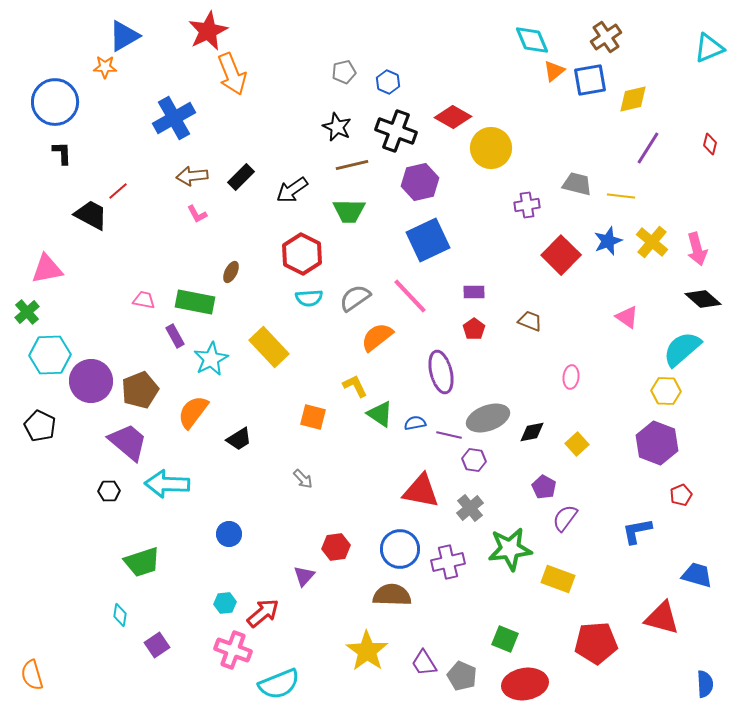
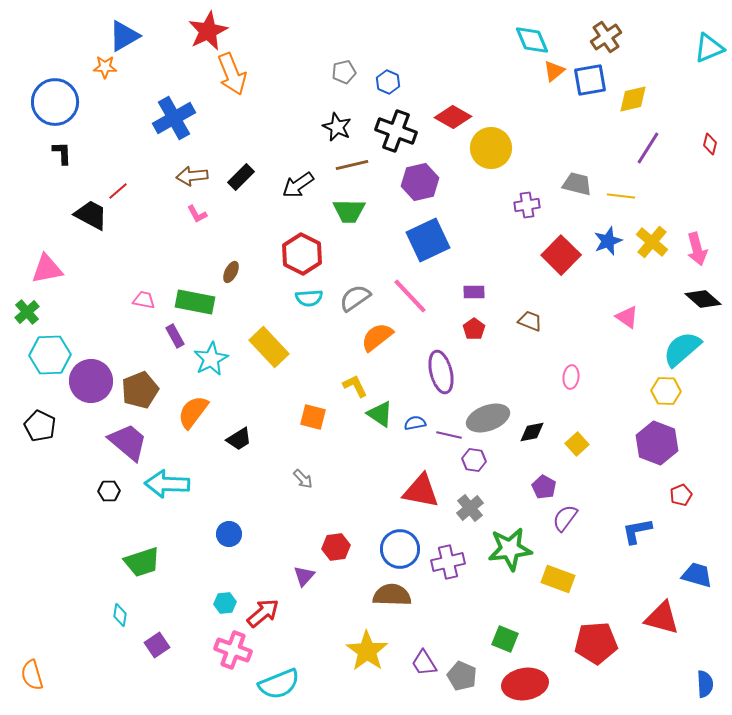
black arrow at (292, 190): moved 6 px right, 5 px up
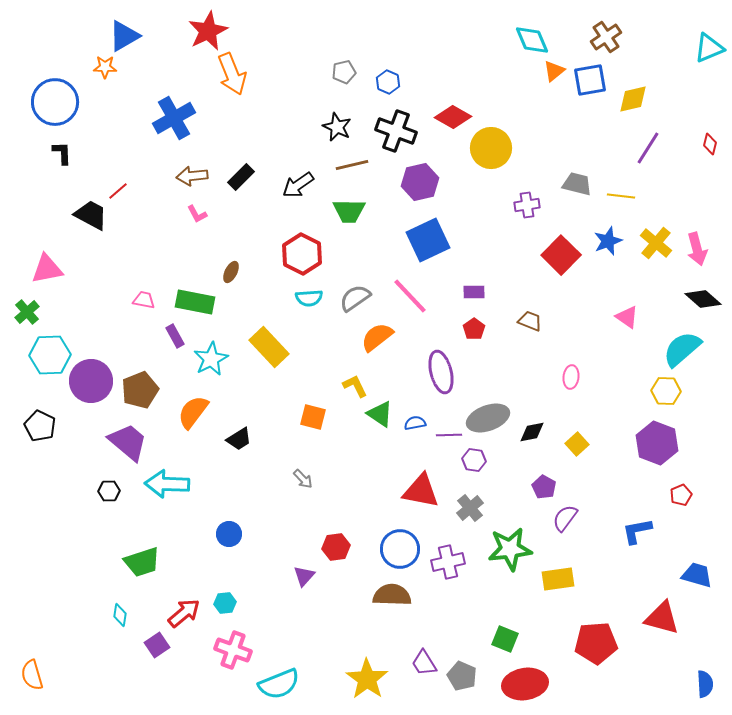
yellow cross at (652, 242): moved 4 px right, 1 px down
purple line at (449, 435): rotated 15 degrees counterclockwise
yellow rectangle at (558, 579): rotated 28 degrees counterclockwise
red arrow at (263, 613): moved 79 px left
yellow star at (367, 651): moved 28 px down
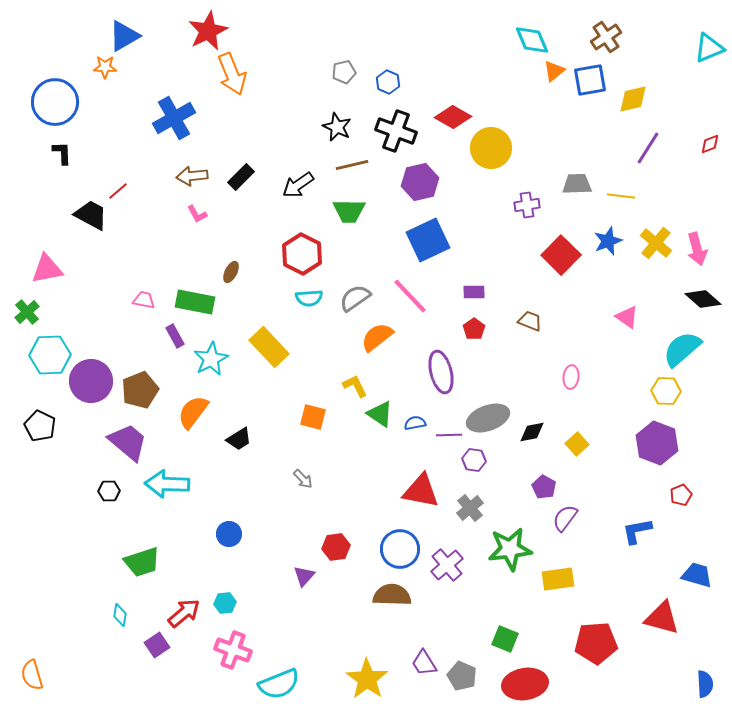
red diamond at (710, 144): rotated 55 degrees clockwise
gray trapezoid at (577, 184): rotated 16 degrees counterclockwise
purple cross at (448, 562): moved 1 px left, 3 px down; rotated 28 degrees counterclockwise
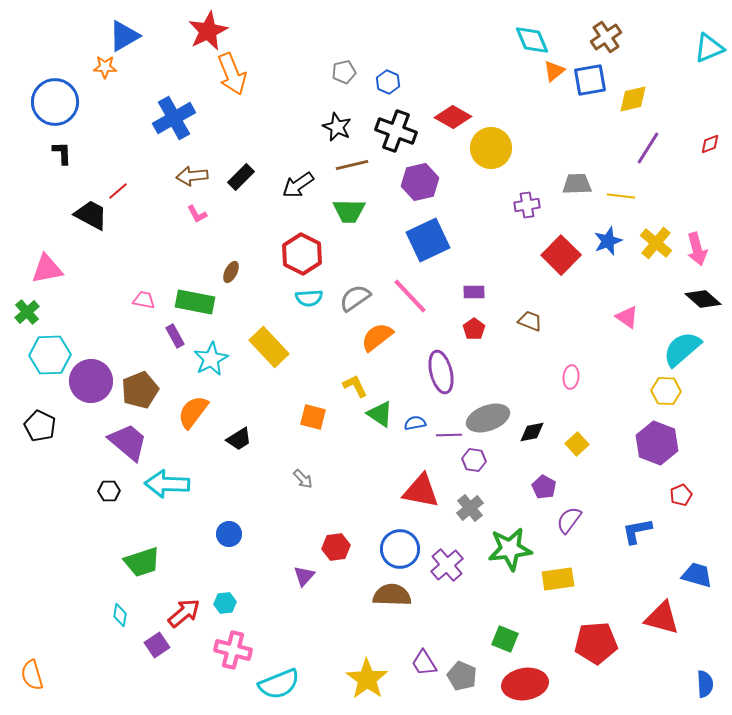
purple semicircle at (565, 518): moved 4 px right, 2 px down
pink cross at (233, 650): rotated 6 degrees counterclockwise
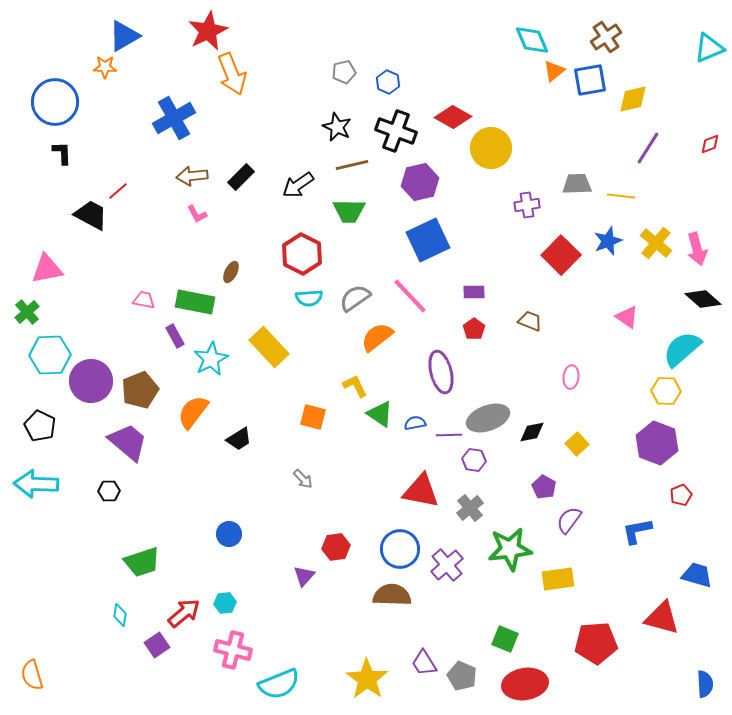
cyan arrow at (167, 484): moved 131 px left
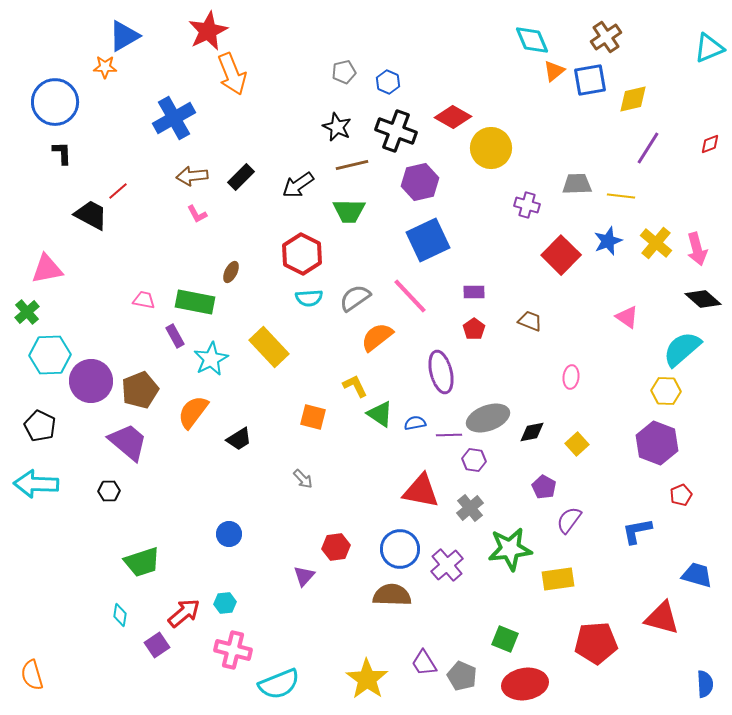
purple cross at (527, 205): rotated 25 degrees clockwise
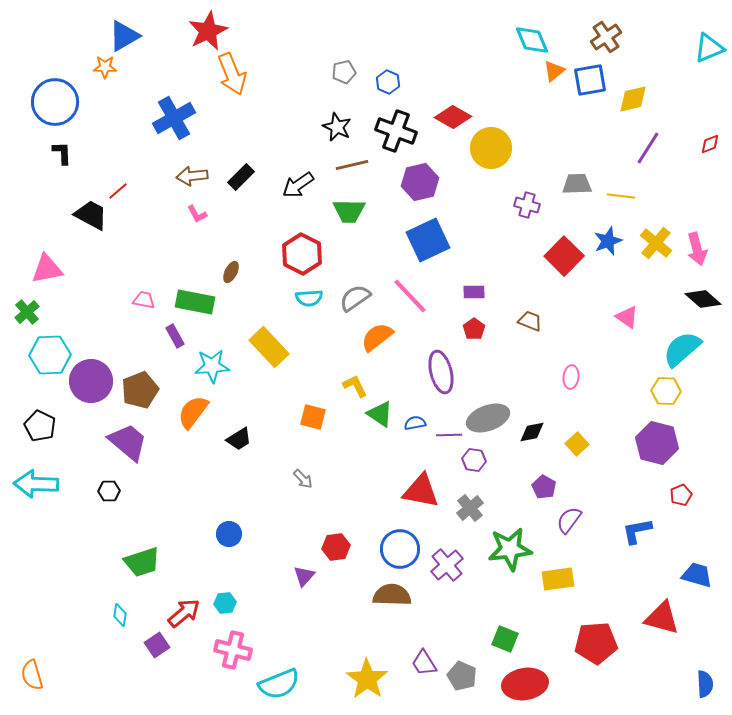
red square at (561, 255): moved 3 px right, 1 px down
cyan star at (211, 359): moved 1 px right, 7 px down; rotated 24 degrees clockwise
purple hexagon at (657, 443): rotated 6 degrees counterclockwise
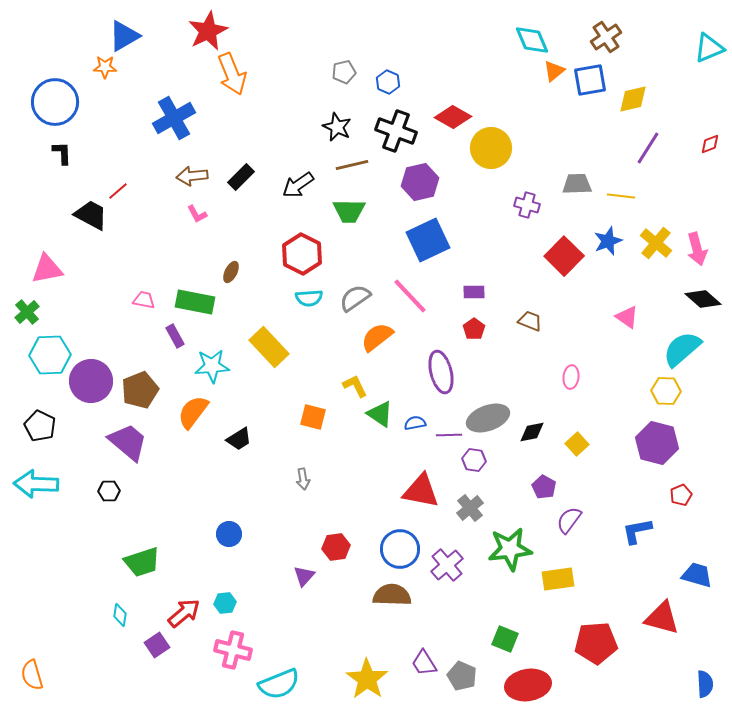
gray arrow at (303, 479): rotated 35 degrees clockwise
red ellipse at (525, 684): moved 3 px right, 1 px down
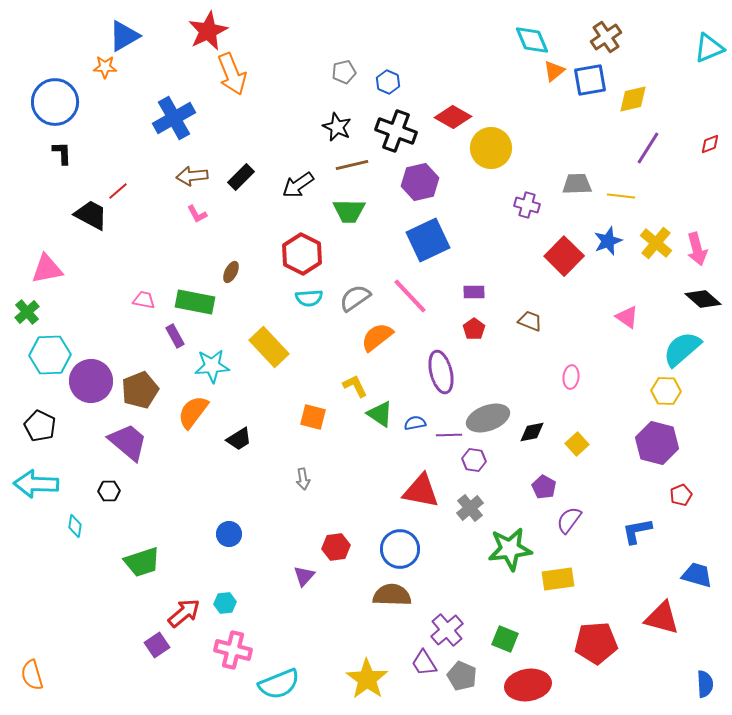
purple cross at (447, 565): moved 65 px down
cyan diamond at (120, 615): moved 45 px left, 89 px up
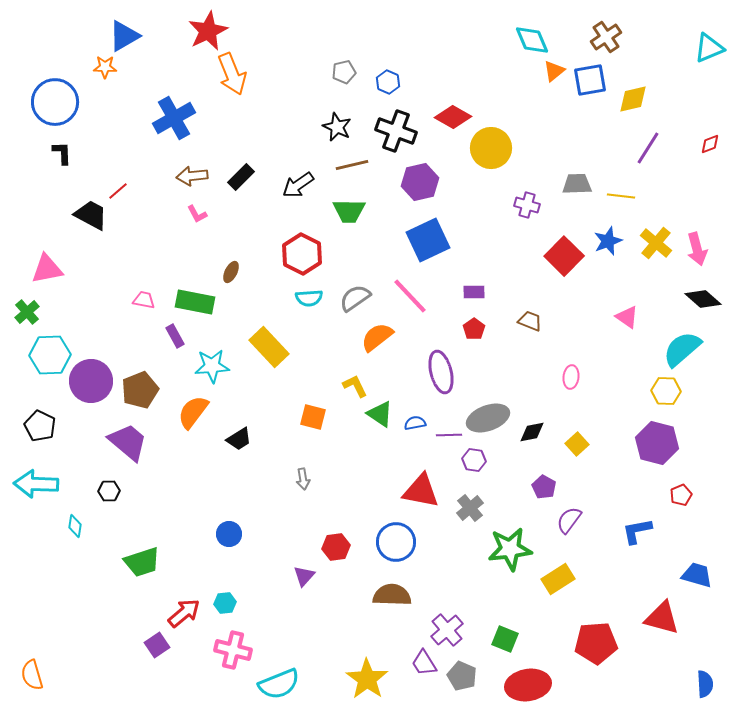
blue circle at (400, 549): moved 4 px left, 7 px up
yellow rectangle at (558, 579): rotated 24 degrees counterclockwise
